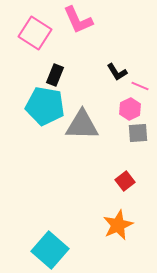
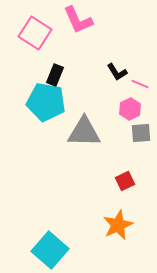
pink line: moved 2 px up
cyan pentagon: moved 1 px right, 4 px up
gray triangle: moved 2 px right, 7 px down
gray square: moved 3 px right
red square: rotated 12 degrees clockwise
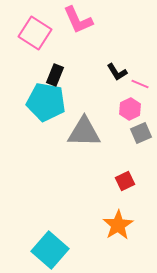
gray square: rotated 20 degrees counterclockwise
orange star: rotated 8 degrees counterclockwise
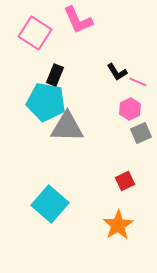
pink line: moved 2 px left, 2 px up
gray triangle: moved 17 px left, 5 px up
cyan square: moved 46 px up
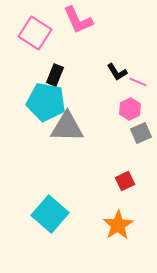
cyan square: moved 10 px down
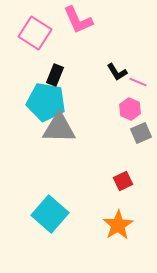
pink hexagon: rotated 10 degrees counterclockwise
gray triangle: moved 8 px left, 1 px down
red square: moved 2 px left
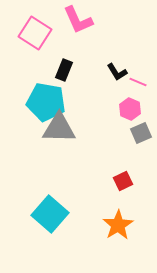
black rectangle: moved 9 px right, 5 px up
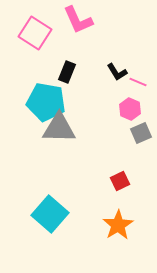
black rectangle: moved 3 px right, 2 px down
red square: moved 3 px left
